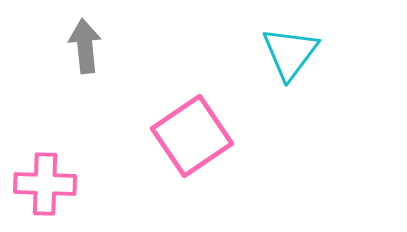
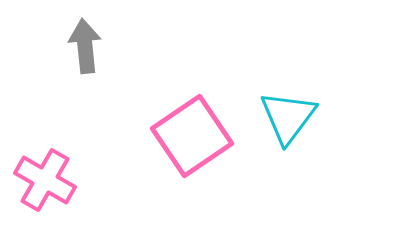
cyan triangle: moved 2 px left, 64 px down
pink cross: moved 4 px up; rotated 28 degrees clockwise
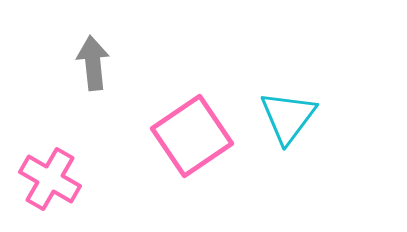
gray arrow: moved 8 px right, 17 px down
pink cross: moved 5 px right, 1 px up
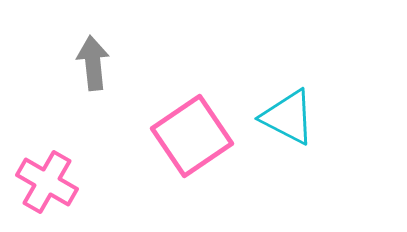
cyan triangle: rotated 40 degrees counterclockwise
pink cross: moved 3 px left, 3 px down
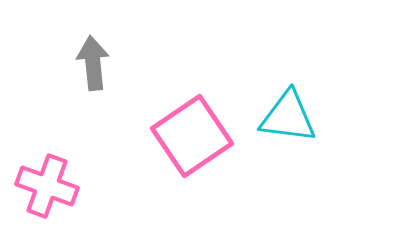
cyan triangle: rotated 20 degrees counterclockwise
pink cross: moved 4 px down; rotated 10 degrees counterclockwise
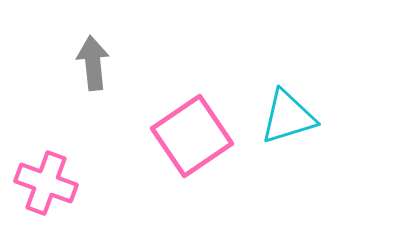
cyan triangle: rotated 24 degrees counterclockwise
pink cross: moved 1 px left, 3 px up
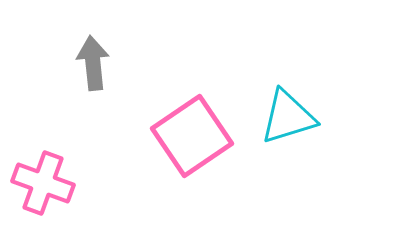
pink cross: moved 3 px left
